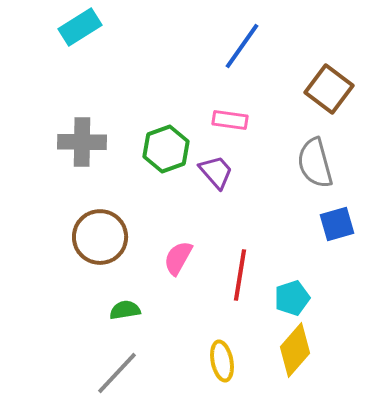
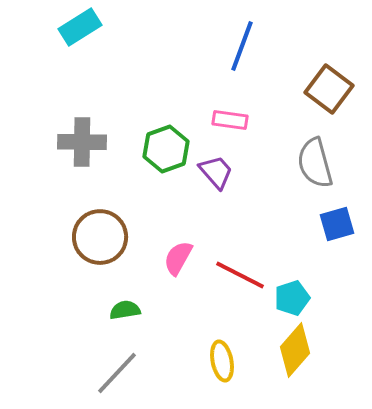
blue line: rotated 15 degrees counterclockwise
red line: rotated 72 degrees counterclockwise
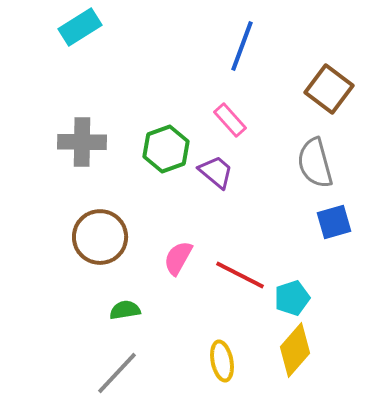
pink rectangle: rotated 40 degrees clockwise
purple trapezoid: rotated 9 degrees counterclockwise
blue square: moved 3 px left, 2 px up
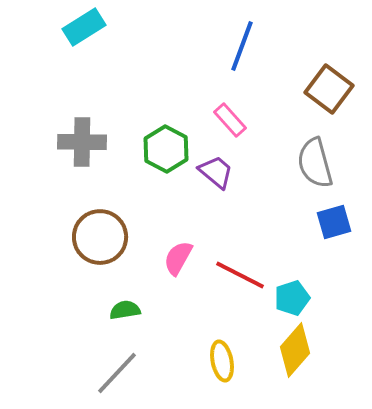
cyan rectangle: moved 4 px right
green hexagon: rotated 12 degrees counterclockwise
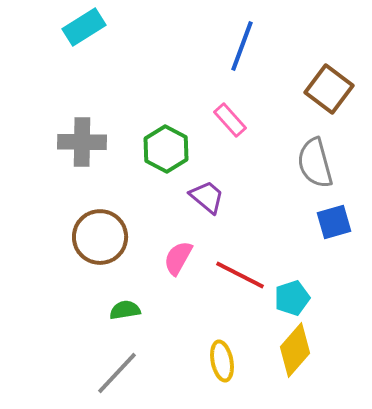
purple trapezoid: moved 9 px left, 25 px down
